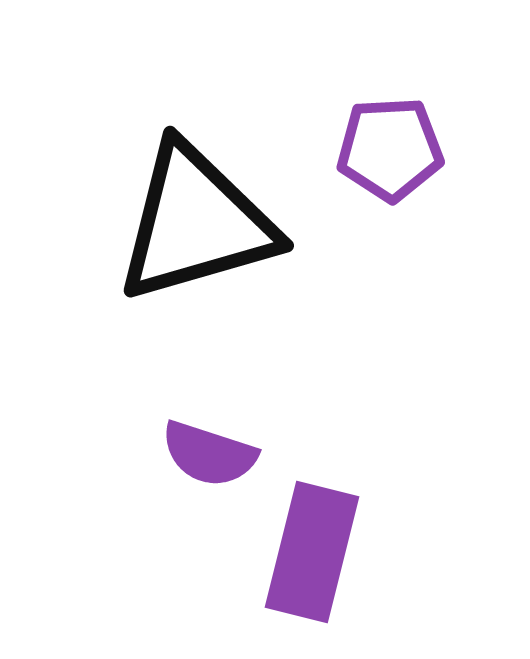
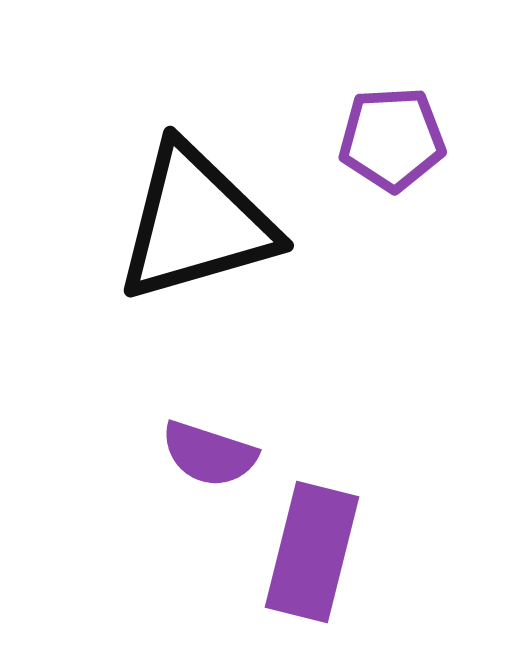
purple pentagon: moved 2 px right, 10 px up
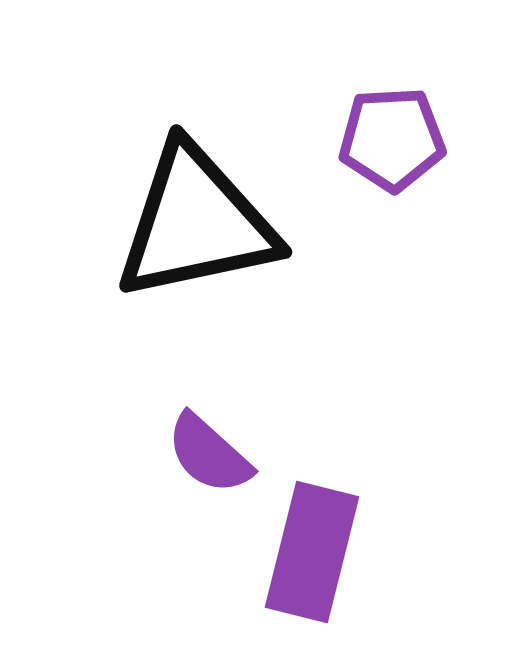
black triangle: rotated 4 degrees clockwise
purple semicircle: rotated 24 degrees clockwise
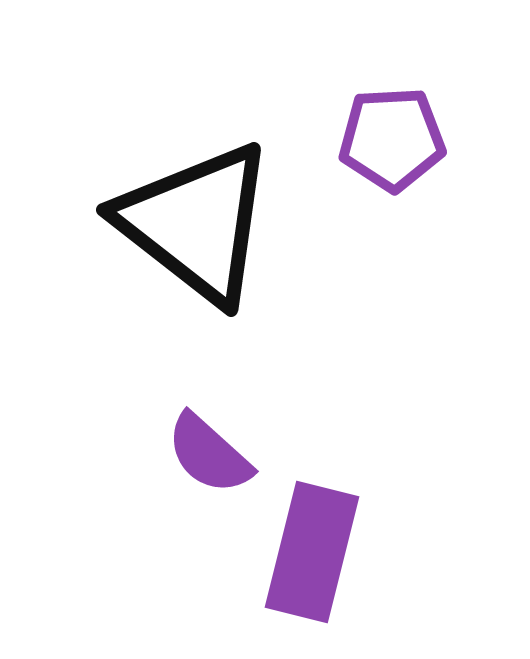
black triangle: rotated 50 degrees clockwise
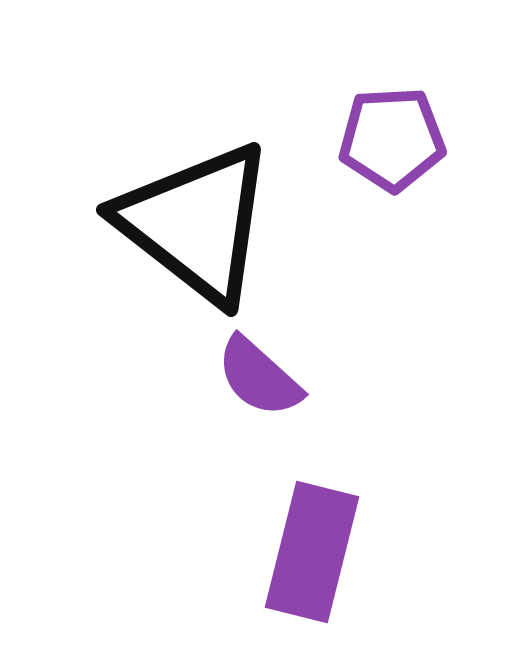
purple semicircle: moved 50 px right, 77 px up
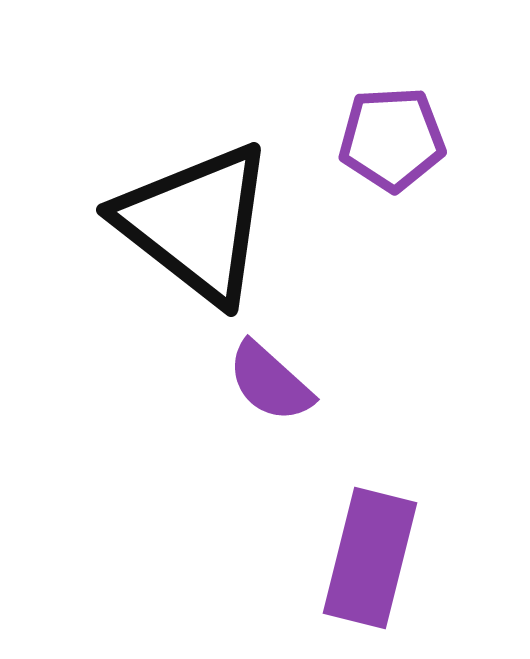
purple semicircle: moved 11 px right, 5 px down
purple rectangle: moved 58 px right, 6 px down
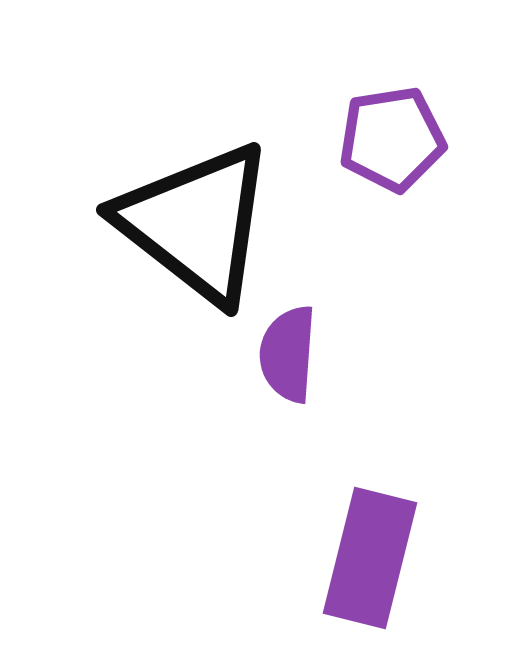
purple pentagon: rotated 6 degrees counterclockwise
purple semicircle: moved 18 px right, 28 px up; rotated 52 degrees clockwise
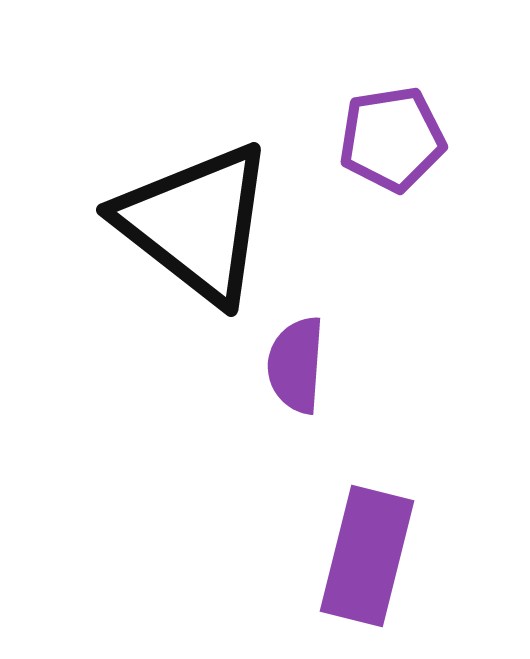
purple semicircle: moved 8 px right, 11 px down
purple rectangle: moved 3 px left, 2 px up
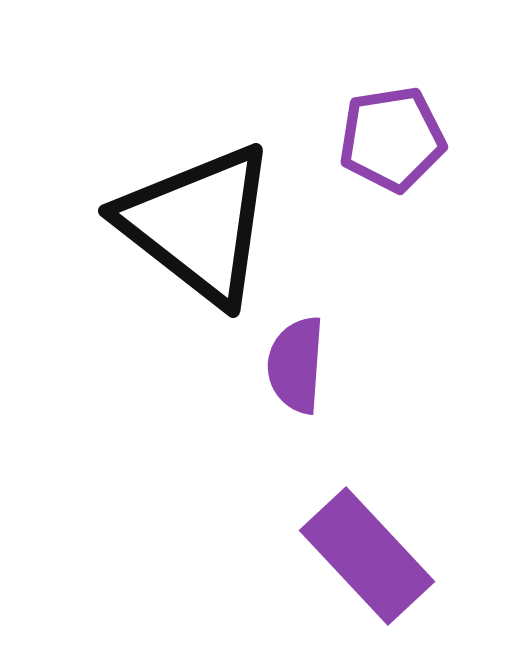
black triangle: moved 2 px right, 1 px down
purple rectangle: rotated 57 degrees counterclockwise
